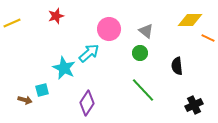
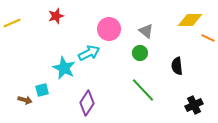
cyan arrow: rotated 15 degrees clockwise
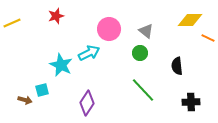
cyan star: moved 3 px left, 3 px up
black cross: moved 3 px left, 3 px up; rotated 24 degrees clockwise
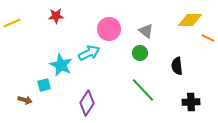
red star: rotated 14 degrees clockwise
cyan square: moved 2 px right, 5 px up
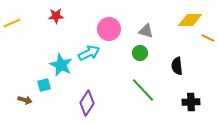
gray triangle: rotated 21 degrees counterclockwise
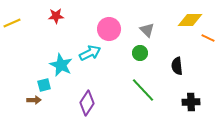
gray triangle: moved 1 px right, 1 px up; rotated 28 degrees clockwise
cyan arrow: moved 1 px right
brown arrow: moved 9 px right; rotated 16 degrees counterclockwise
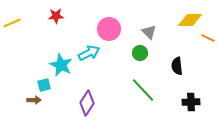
gray triangle: moved 2 px right, 2 px down
cyan arrow: moved 1 px left
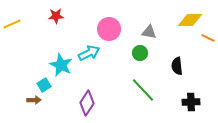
yellow line: moved 1 px down
gray triangle: rotated 35 degrees counterclockwise
cyan square: rotated 16 degrees counterclockwise
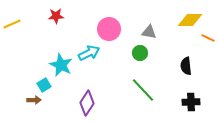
black semicircle: moved 9 px right
